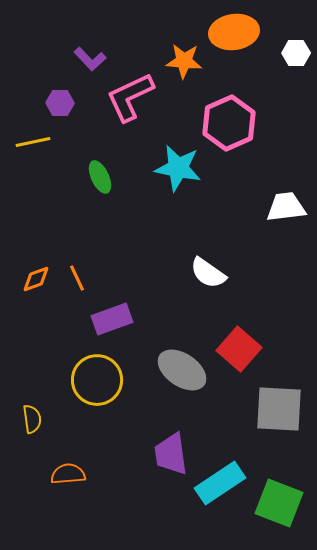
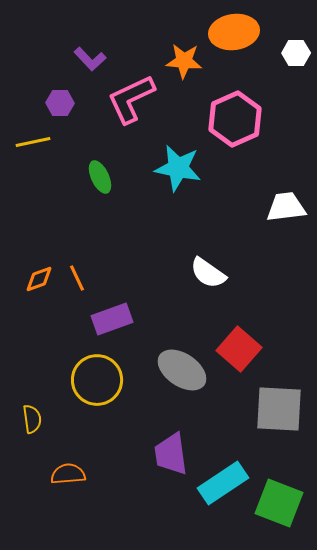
pink L-shape: moved 1 px right, 2 px down
pink hexagon: moved 6 px right, 4 px up
orange diamond: moved 3 px right
cyan rectangle: moved 3 px right
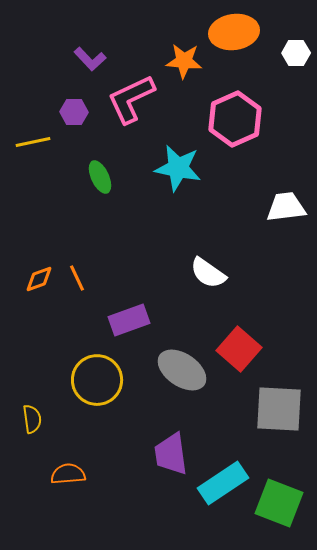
purple hexagon: moved 14 px right, 9 px down
purple rectangle: moved 17 px right, 1 px down
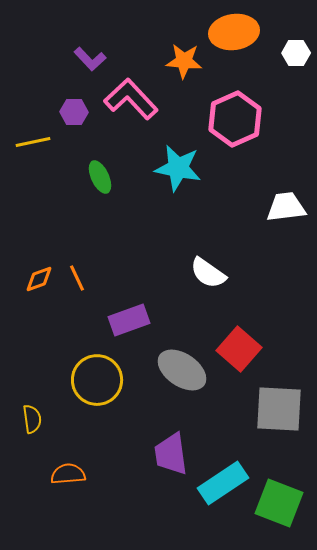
pink L-shape: rotated 72 degrees clockwise
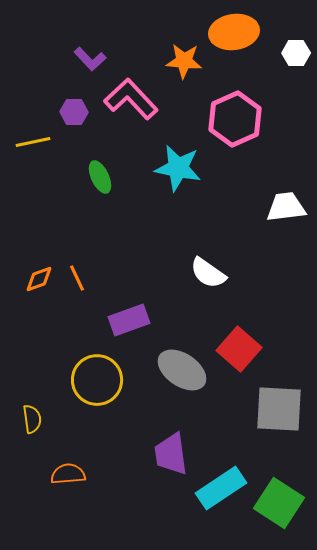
cyan rectangle: moved 2 px left, 5 px down
green square: rotated 12 degrees clockwise
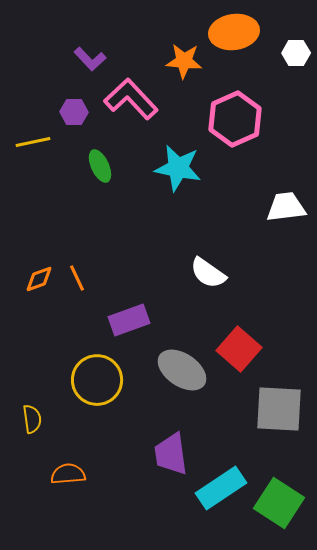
green ellipse: moved 11 px up
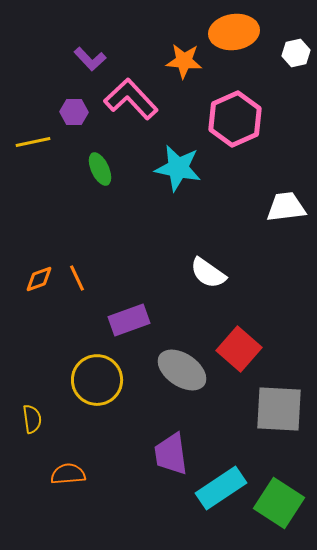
white hexagon: rotated 12 degrees counterclockwise
green ellipse: moved 3 px down
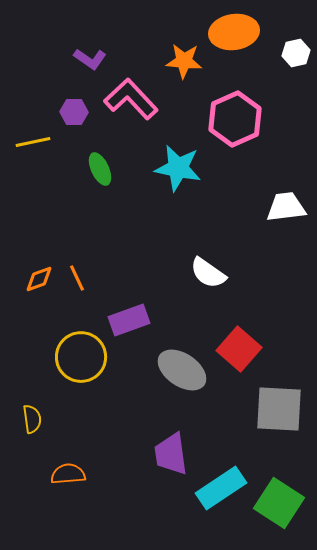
purple L-shape: rotated 12 degrees counterclockwise
yellow circle: moved 16 px left, 23 px up
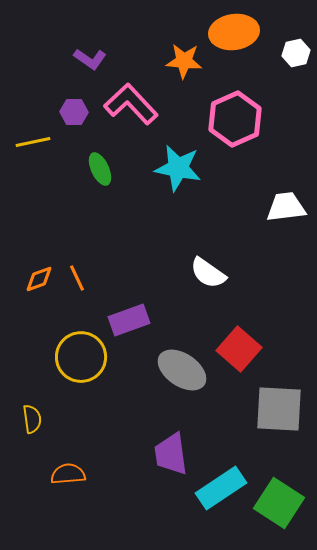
pink L-shape: moved 5 px down
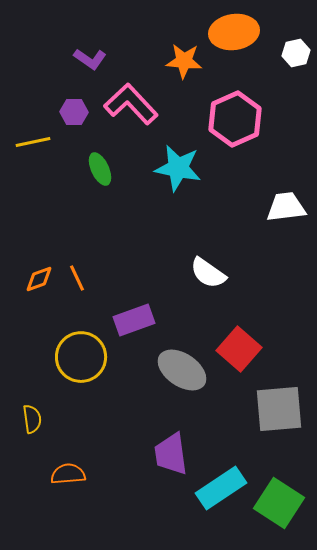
purple rectangle: moved 5 px right
gray square: rotated 8 degrees counterclockwise
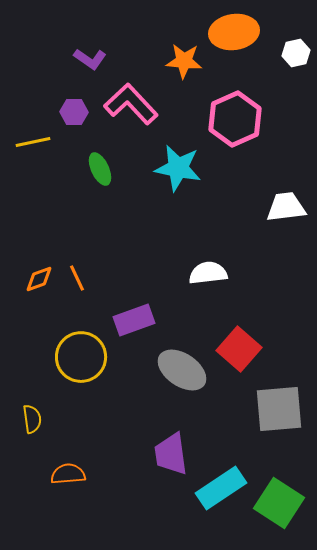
white semicircle: rotated 138 degrees clockwise
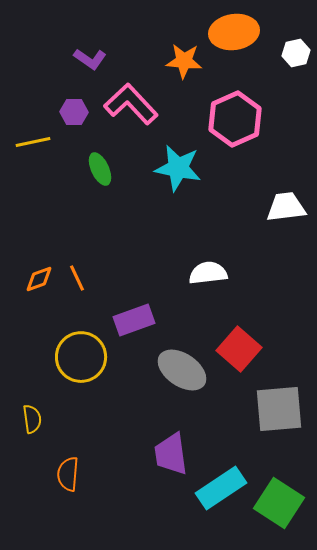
orange semicircle: rotated 80 degrees counterclockwise
